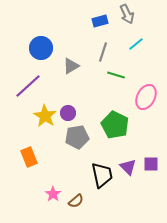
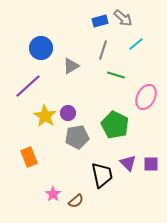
gray arrow: moved 4 px left, 4 px down; rotated 24 degrees counterclockwise
gray line: moved 2 px up
purple triangle: moved 4 px up
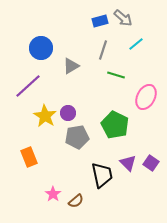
purple square: moved 1 px up; rotated 35 degrees clockwise
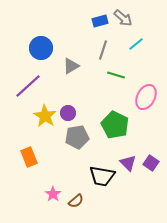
black trapezoid: moved 1 px down; rotated 112 degrees clockwise
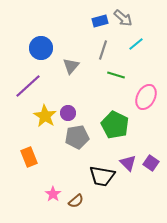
gray triangle: rotated 18 degrees counterclockwise
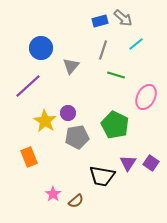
yellow star: moved 5 px down
purple triangle: rotated 18 degrees clockwise
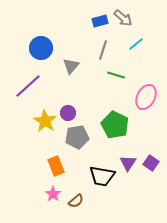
orange rectangle: moved 27 px right, 9 px down
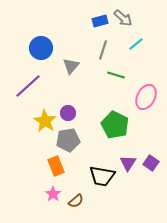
gray pentagon: moved 9 px left, 3 px down
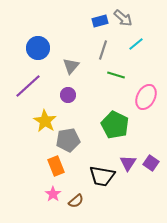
blue circle: moved 3 px left
purple circle: moved 18 px up
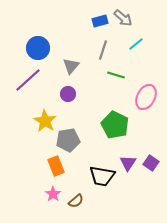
purple line: moved 6 px up
purple circle: moved 1 px up
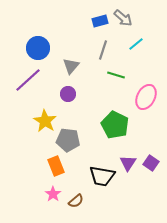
gray pentagon: rotated 15 degrees clockwise
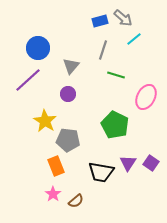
cyan line: moved 2 px left, 5 px up
black trapezoid: moved 1 px left, 4 px up
